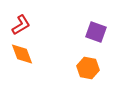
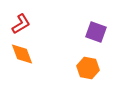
red L-shape: moved 1 px up
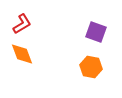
red L-shape: moved 1 px right
orange hexagon: moved 3 px right, 1 px up
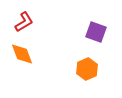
red L-shape: moved 2 px right, 2 px up
orange hexagon: moved 4 px left, 2 px down; rotated 25 degrees clockwise
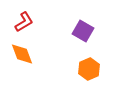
purple square: moved 13 px left, 1 px up; rotated 10 degrees clockwise
orange hexagon: moved 2 px right
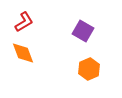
orange diamond: moved 1 px right, 1 px up
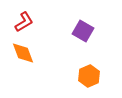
orange hexagon: moved 7 px down
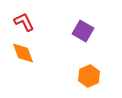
red L-shape: rotated 85 degrees counterclockwise
